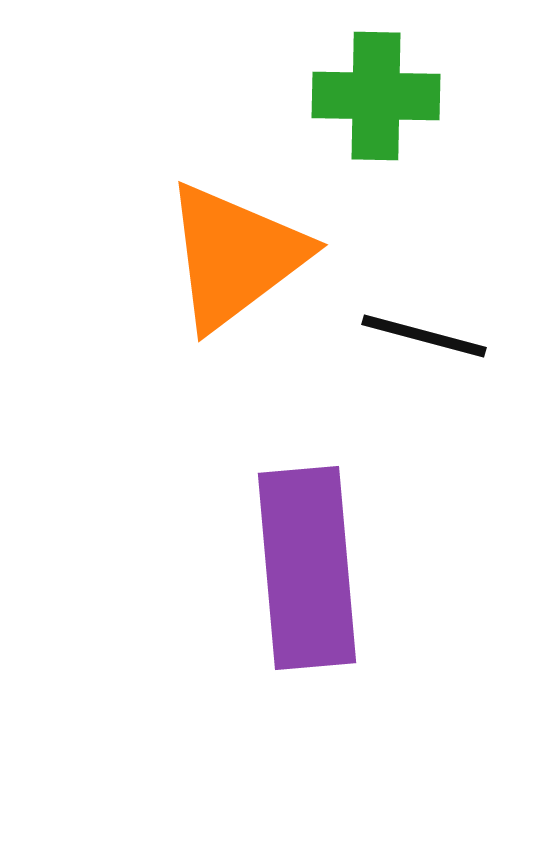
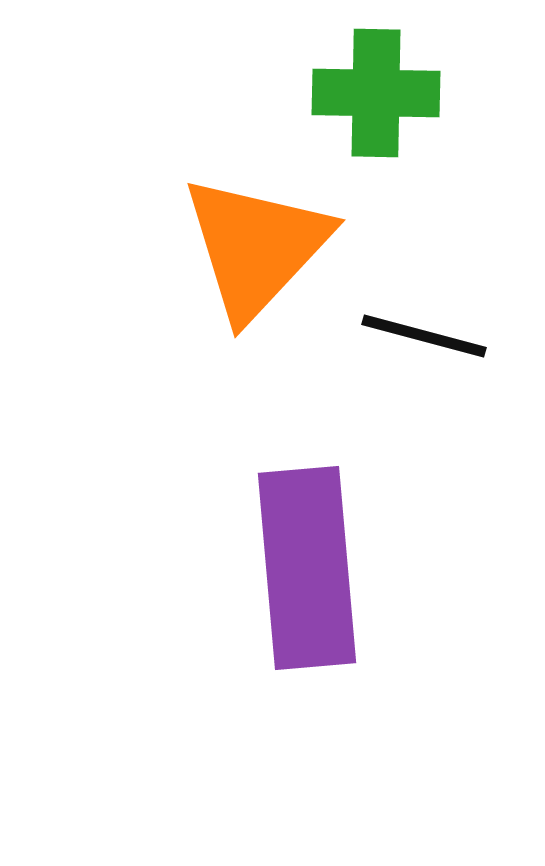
green cross: moved 3 px up
orange triangle: moved 21 px right, 9 px up; rotated 10 degrees counterclockwise
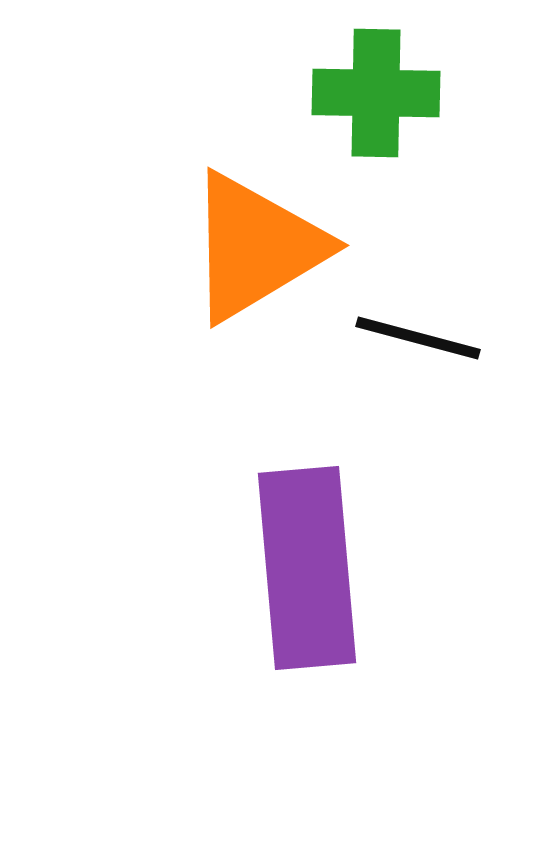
orange triangle: rotated 16 degrees clockwise
black line: moved 6 px left, 2 px down
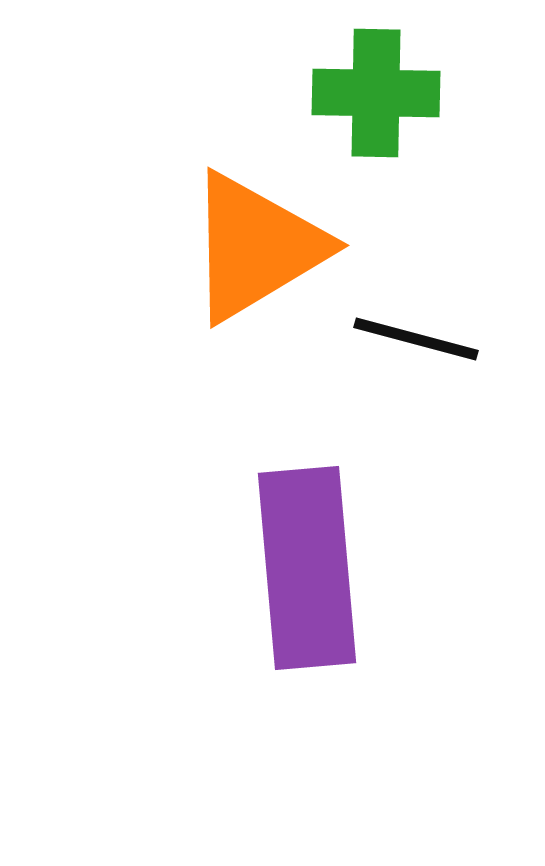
black line: moved 2 px left, 1 px down
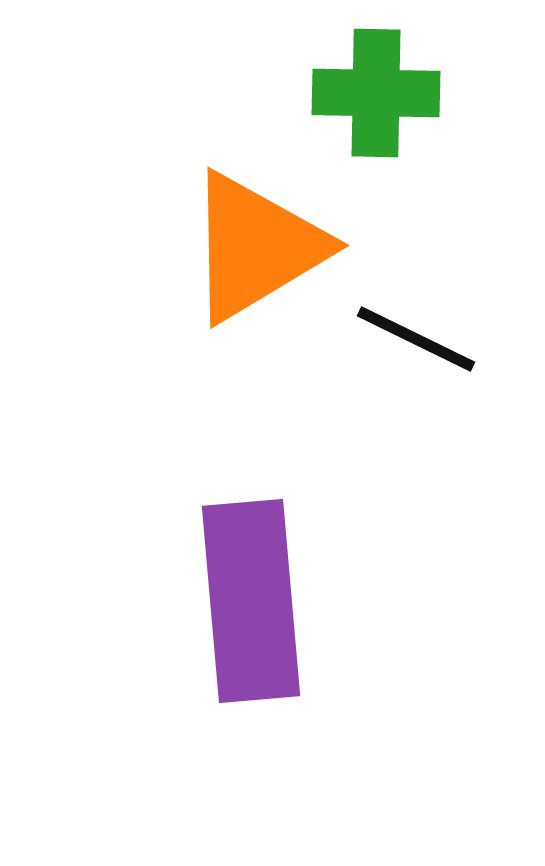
black line: rotated 11 degrees clockwise
purple rectangle: moved 56 px left, 33 px down
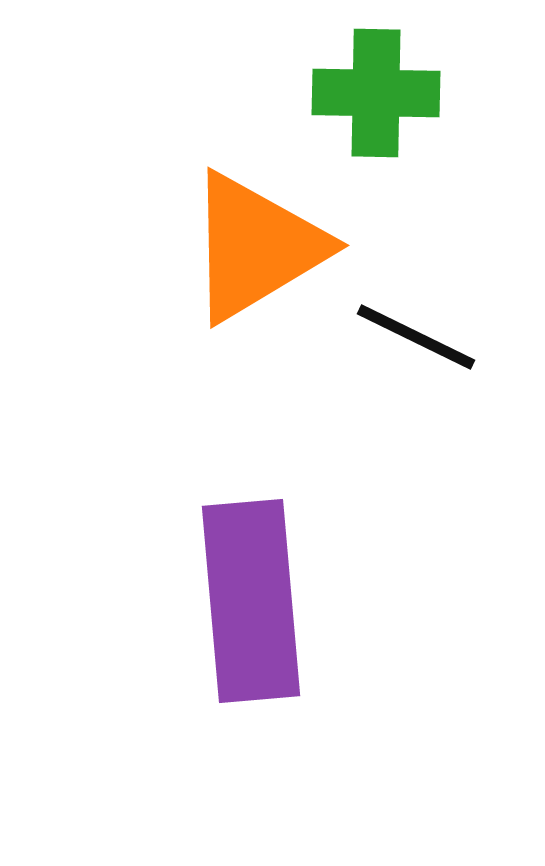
black line: moved 2 px up
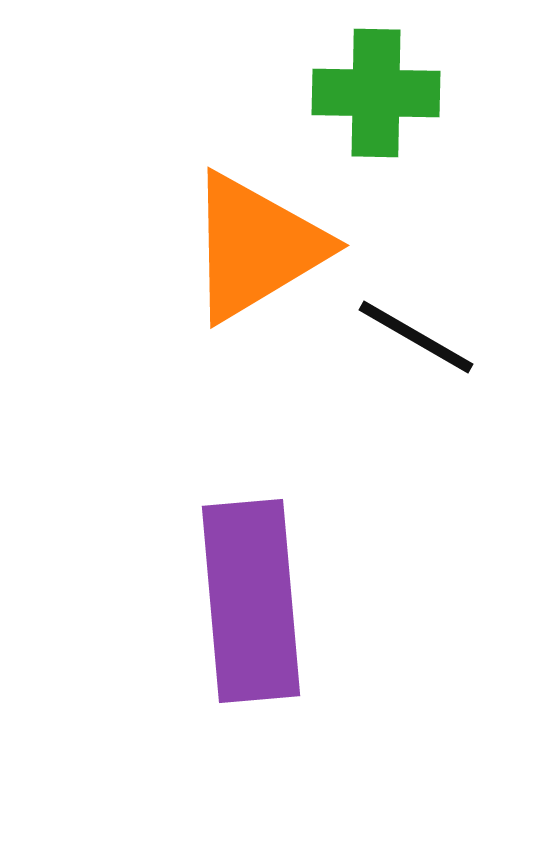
black line: rotated 4 degrees clockwise
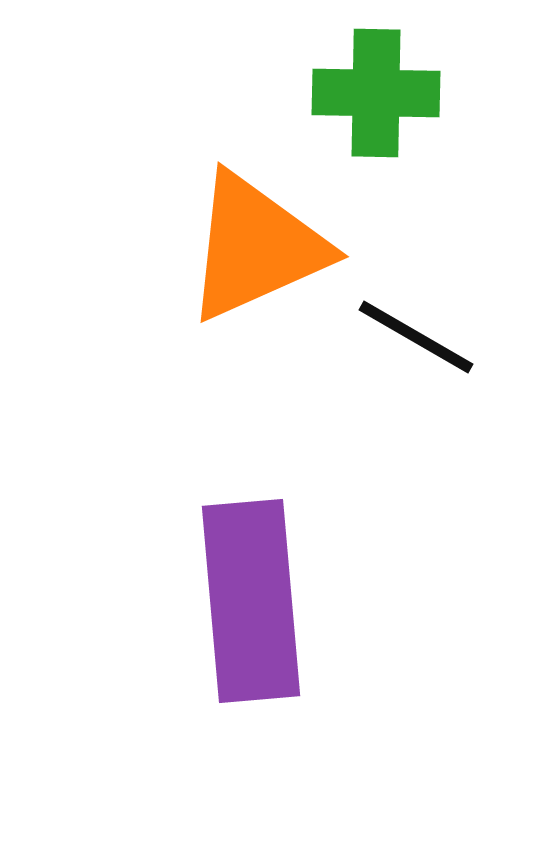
orange triangle: rotated 7 degrees clockwise
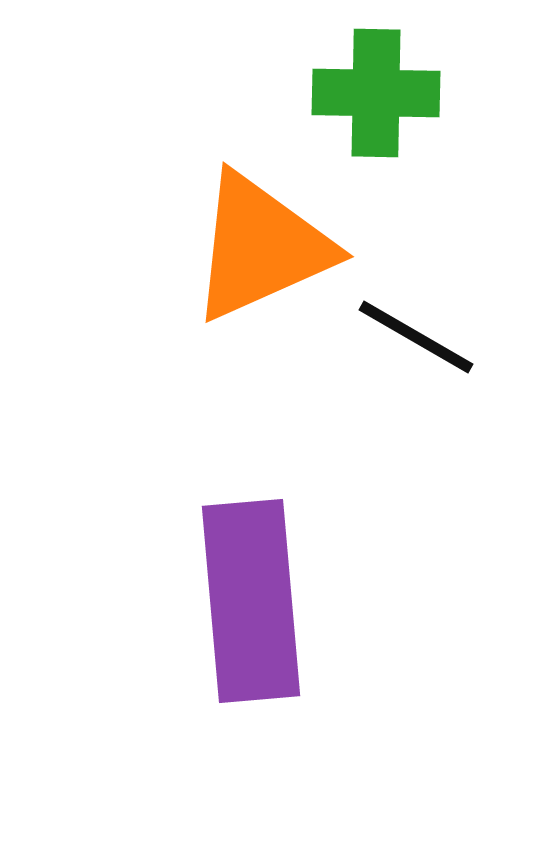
orange triangle: moved 5 px right
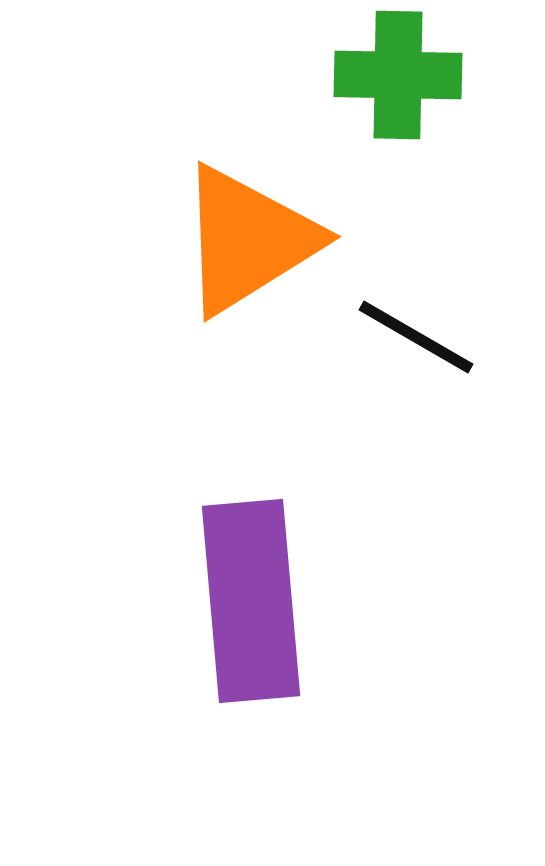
green cross: moved 22 px right, 18 px up
orange triangle: moved 13 px left, 7 px up; rotated 8 degrees counterclockwise
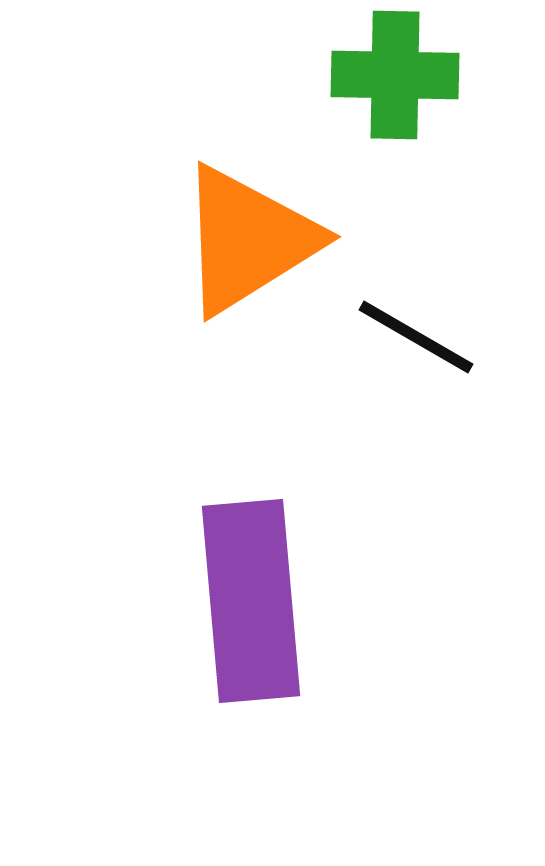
green cross: moved 3 px left
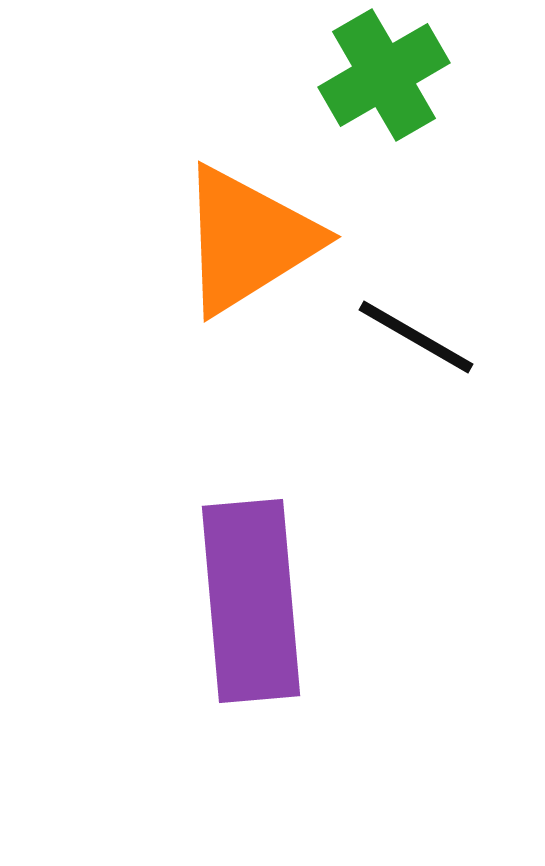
green cross: moved 11 px left; rotated 31 degrees counterclockwise
